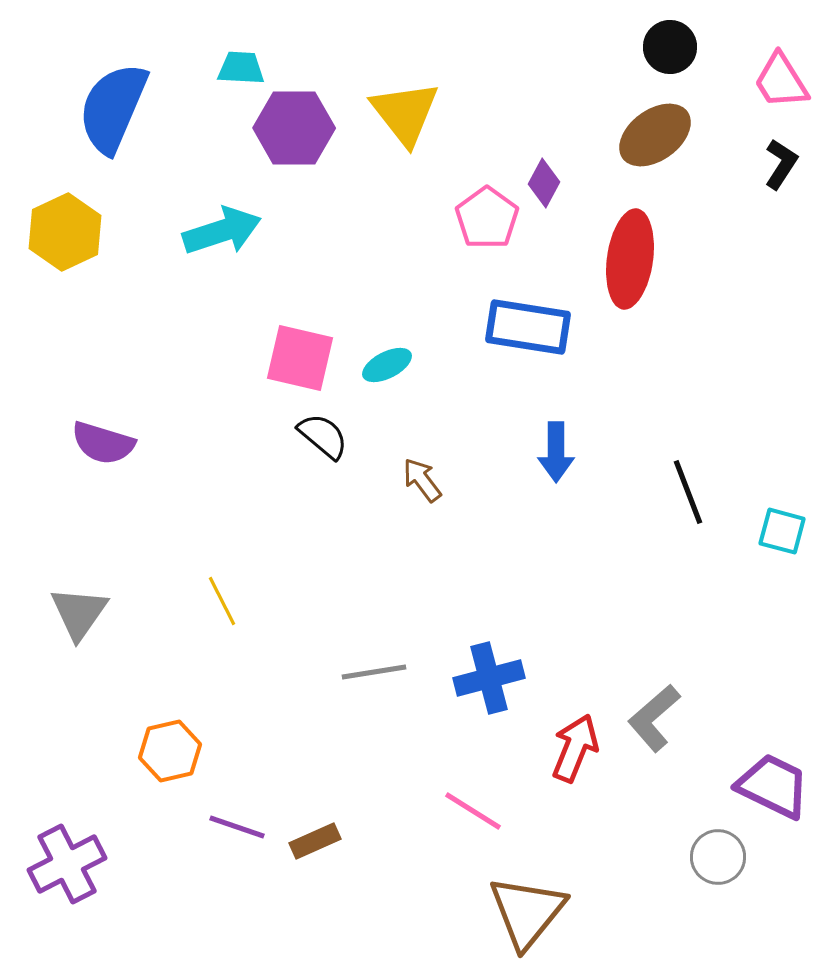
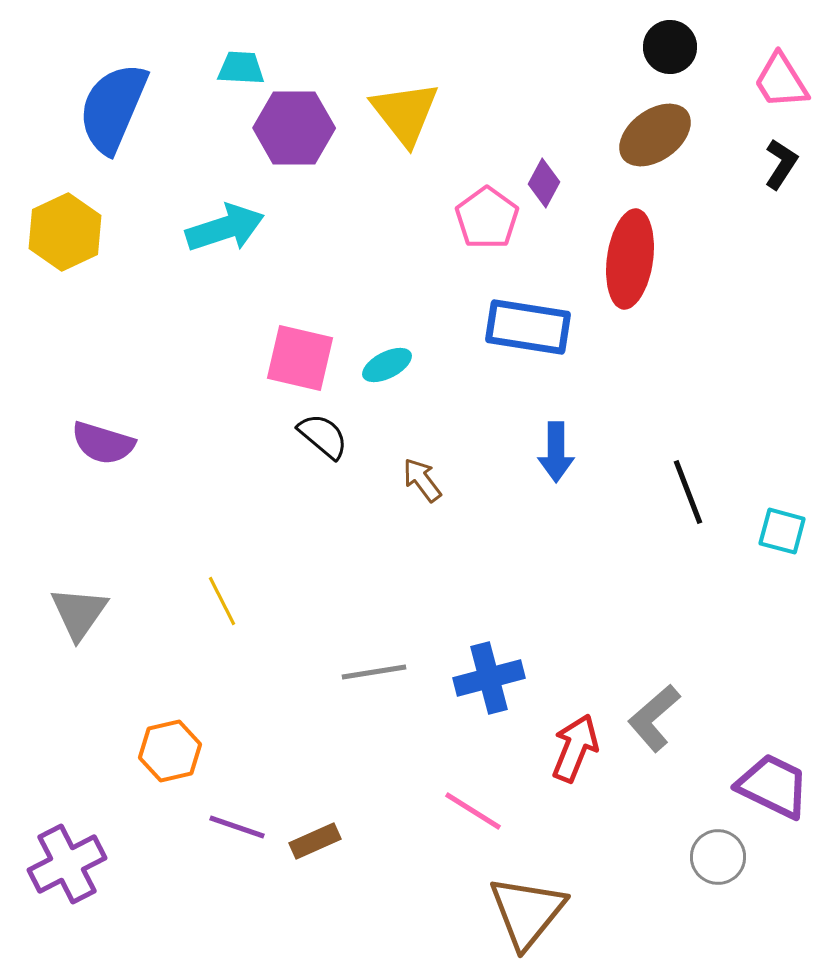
cyan arrow: moved 3 px right, 3 px up
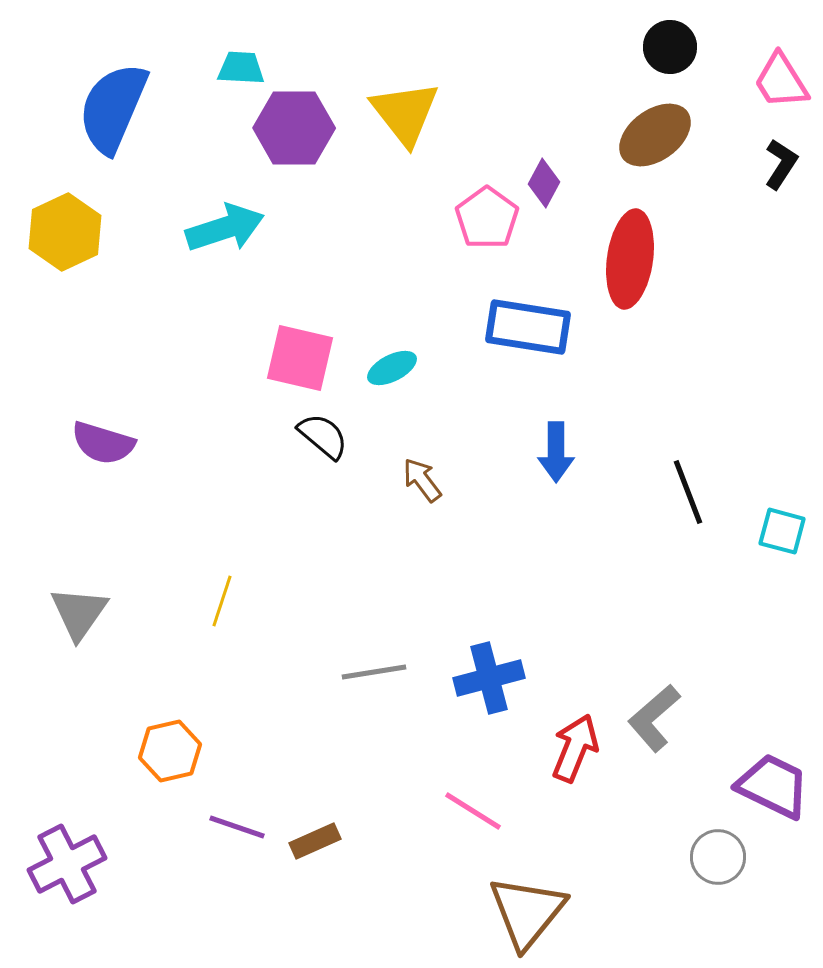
cyan ellipse: moved 5 px right, 3 px down
yellow line: rotated 45 degrees clockwise
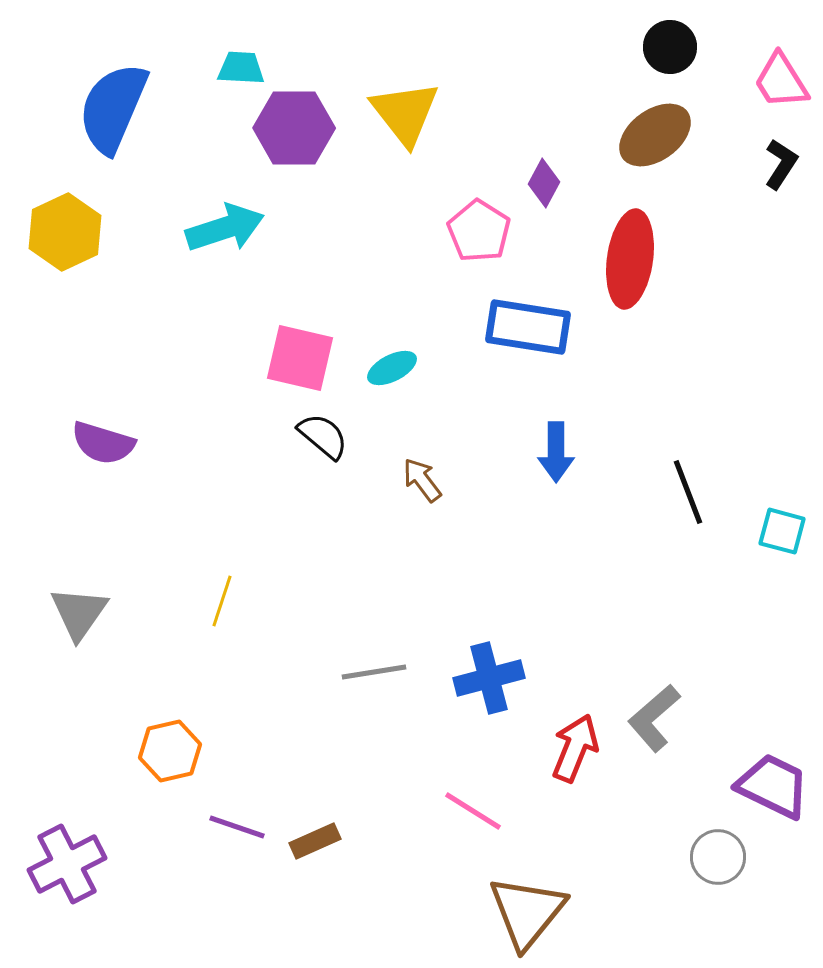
pink pentagon: moved 8 px left, 13 px down; rotated 4 degrees counterclockwise
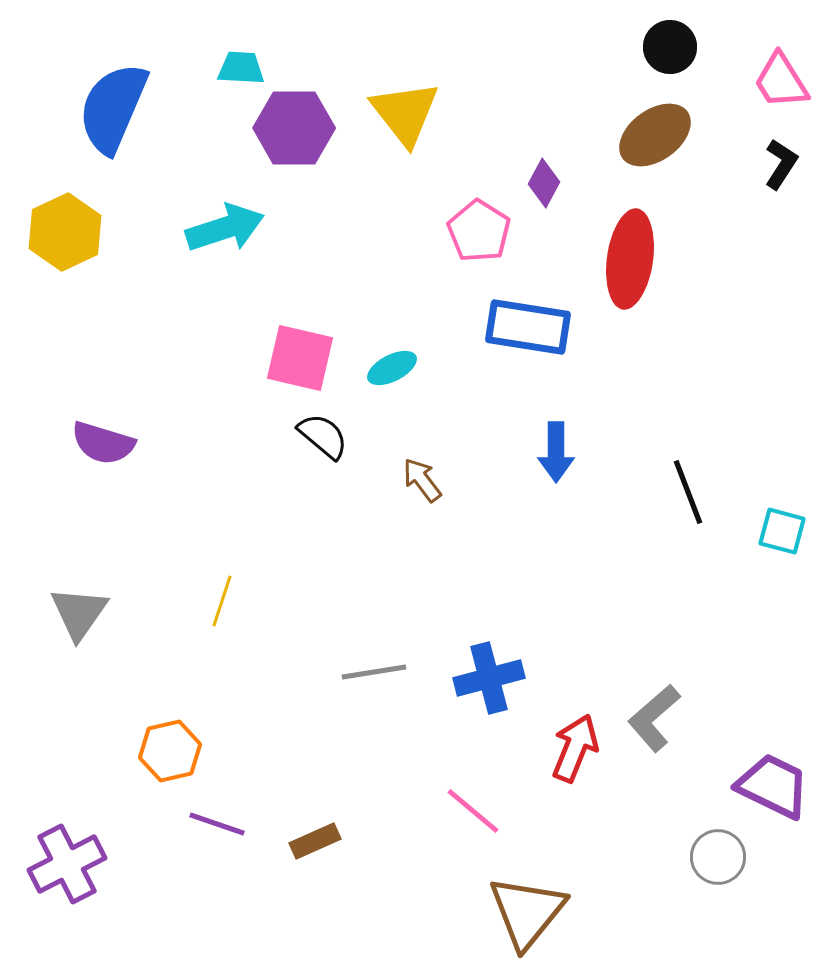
pink line: rotated 8 degrees clockwise
purple line: moved 20 px left, 3 px up
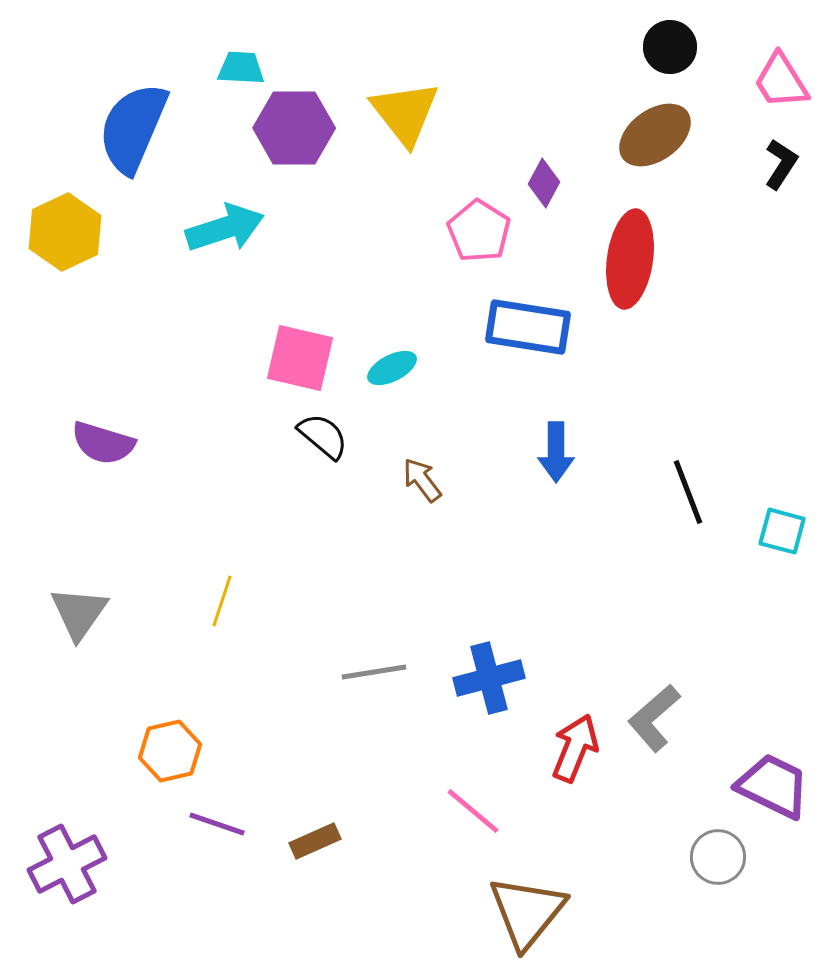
blue semicircle: moved 20 px right, 20 px down
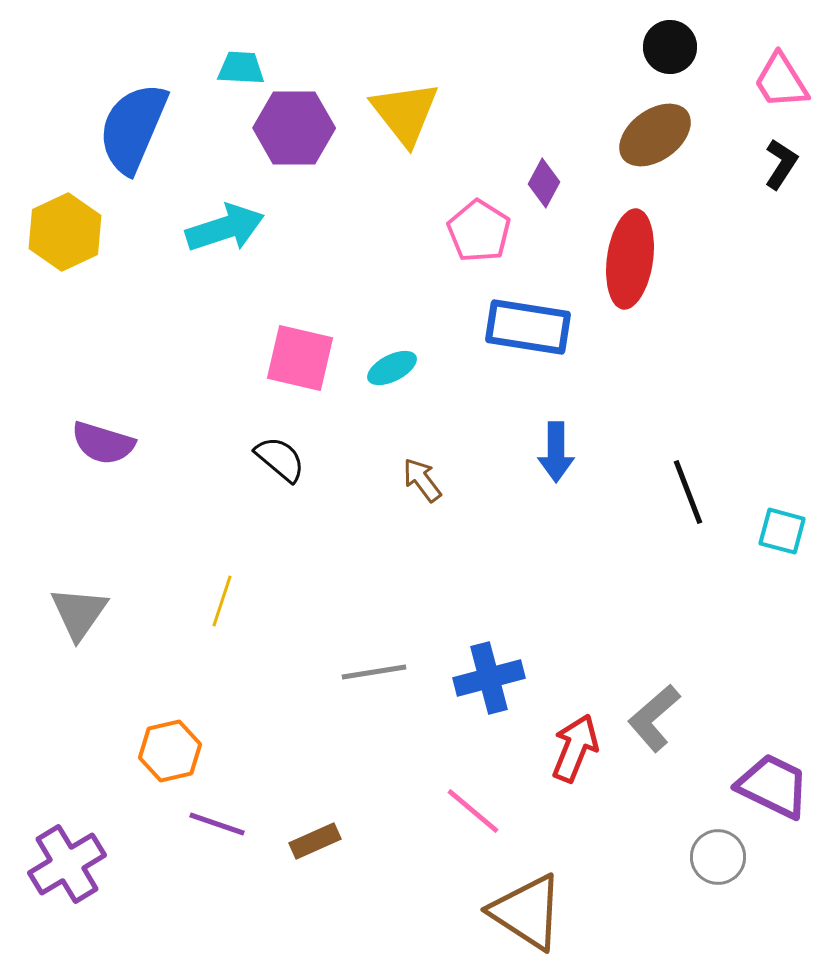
black semicircle: moved 43 px left, 23 px down
purple cross: rotated 4 degrees counterclockwise
brown triangle: rotated 36 degrees counterclockwise
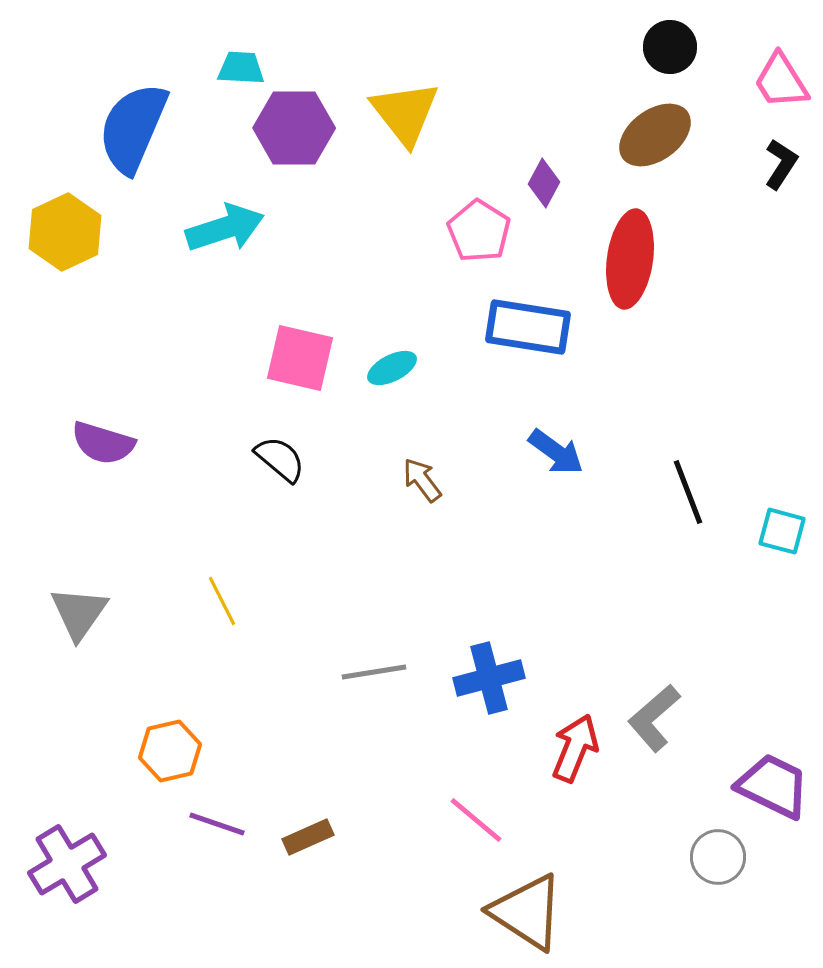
blue arrow: rotated 54 degrees counterclockwise
yellow line: rotated 45 degrees counterclockwise
pink line: moved 3 px right, 9 px down
brown rectangle: moved 7 px left, 4 px up
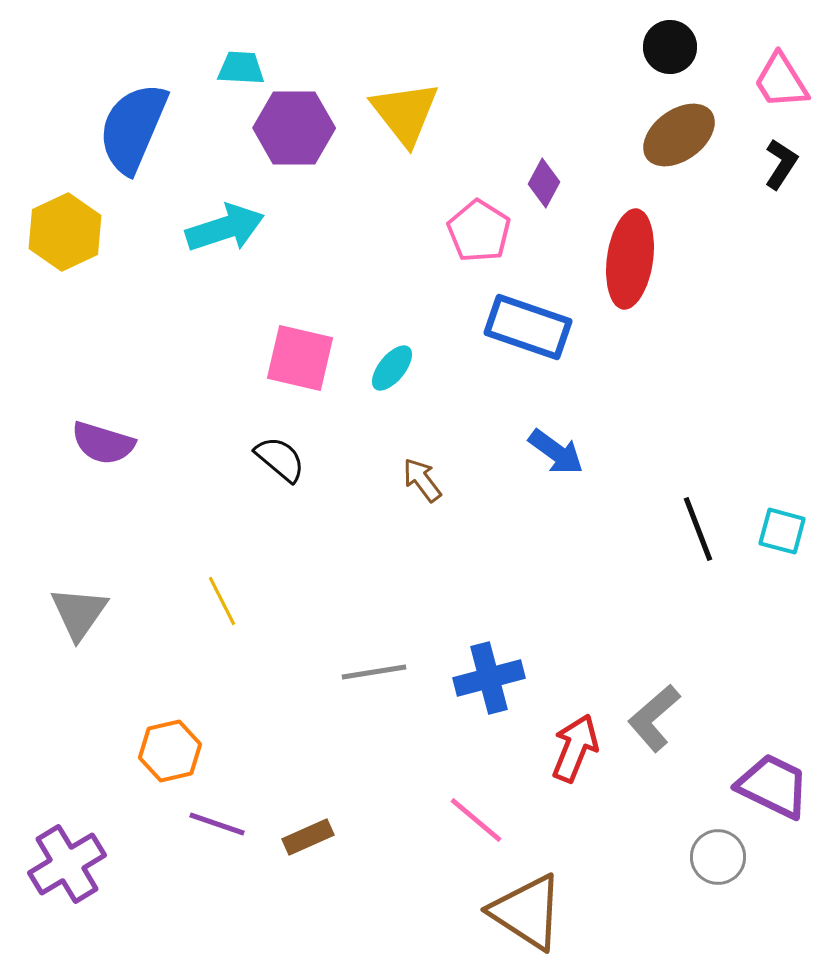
brown ellipse: moved 24 px right
blue rectangle: rotated 10 degrees clockwise
cyan ellipse: rotated 24 degrees counterclockwise
black line: moved 10 px right, 37 px down
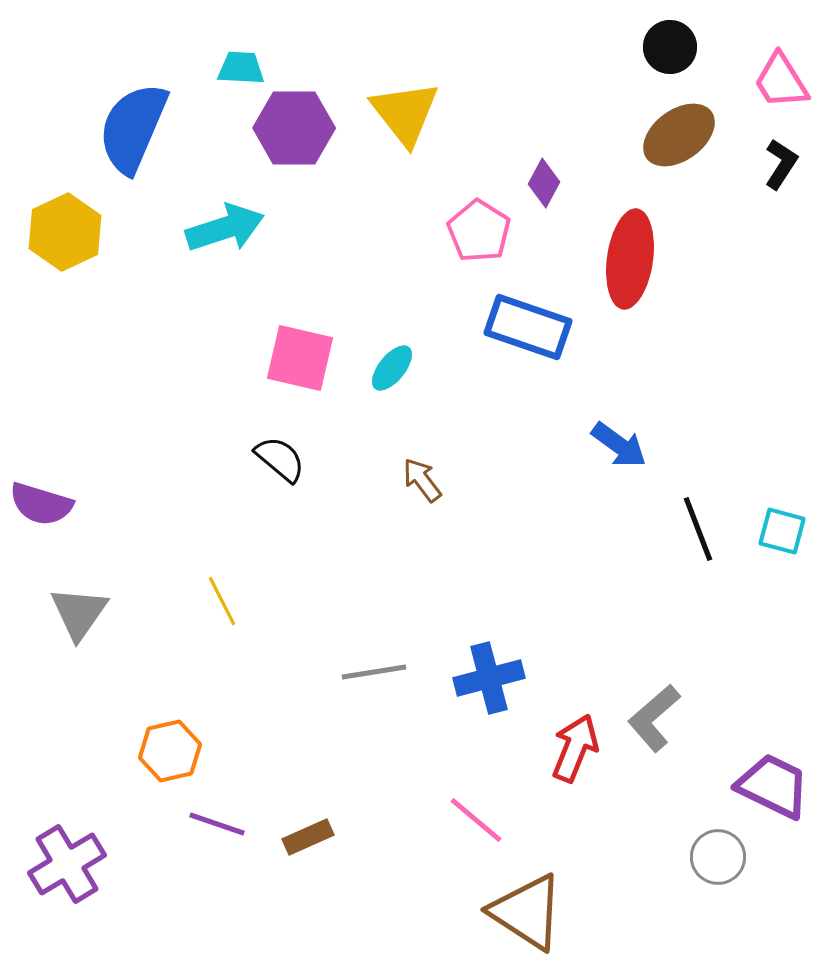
purple semicircle: moved 62 px left, 61 px down
blue arrow: moved 63 px right, 7 px up
